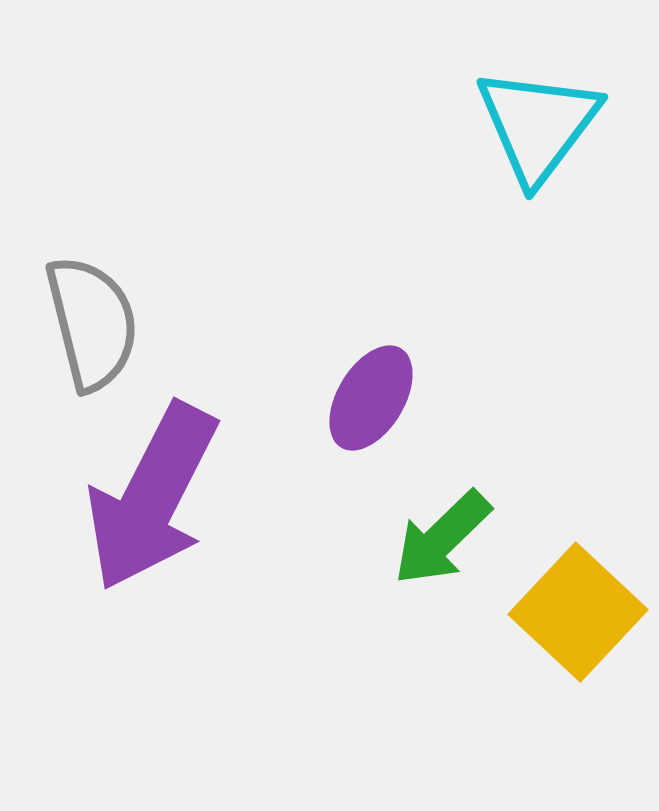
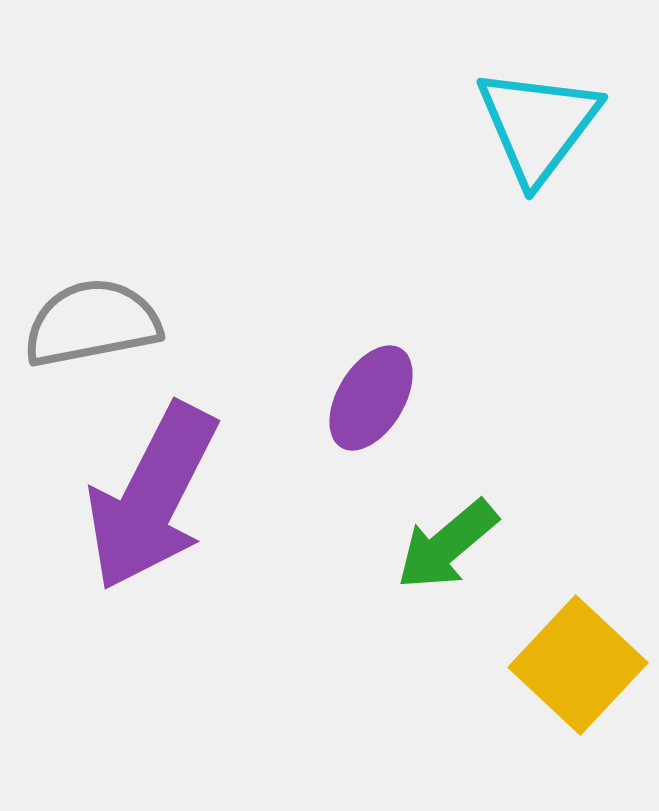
gray semicircle: rotated 87 degrees counterclockwise
green arrow: moved 5 px right, 7 px down; rotated 4 degrees clockwise
yellow square: moved 53 px down
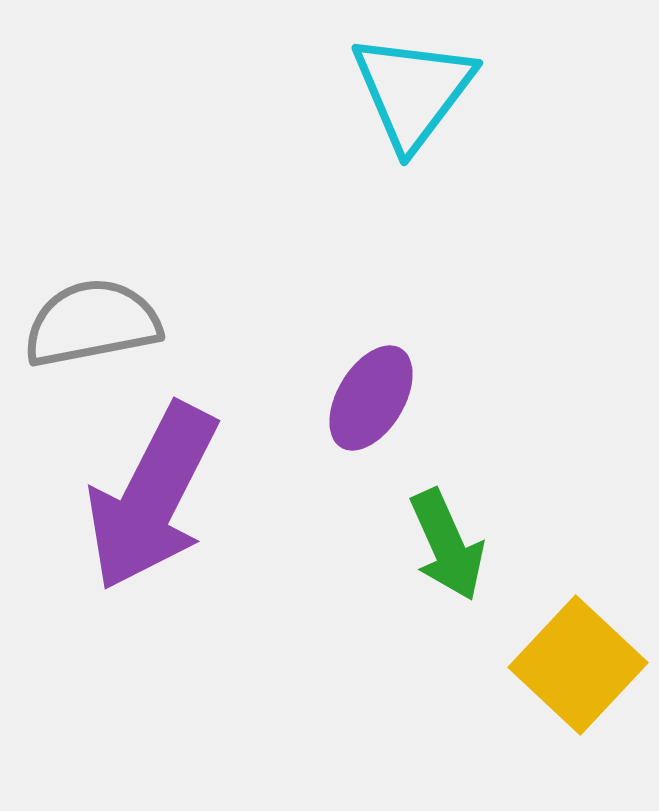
cyan triangle: moved 125 px left, 34 px up
green arrow: rotated 74 degrees counterclockwise
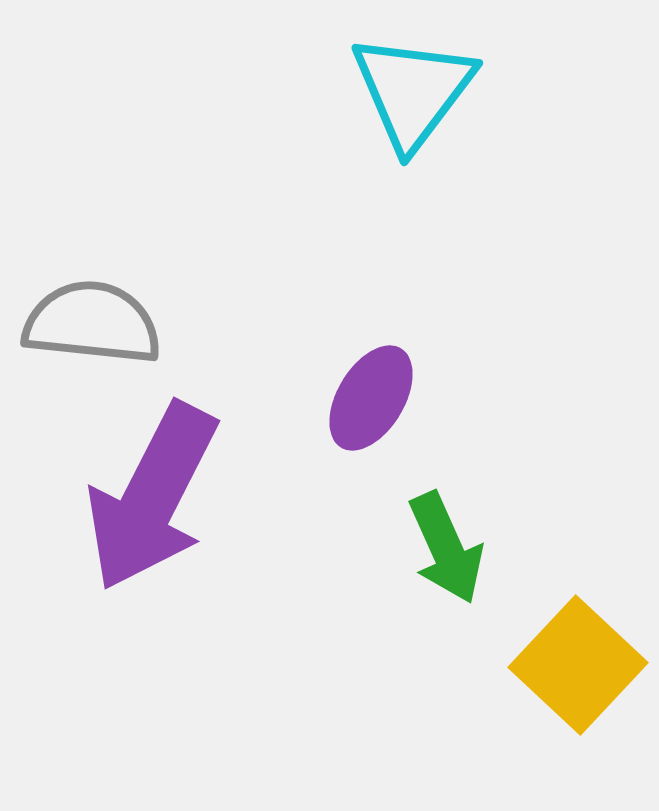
gray semicircle: rotated 17 degrees clockwise
green arrow: moved 1 px left, 3 px down
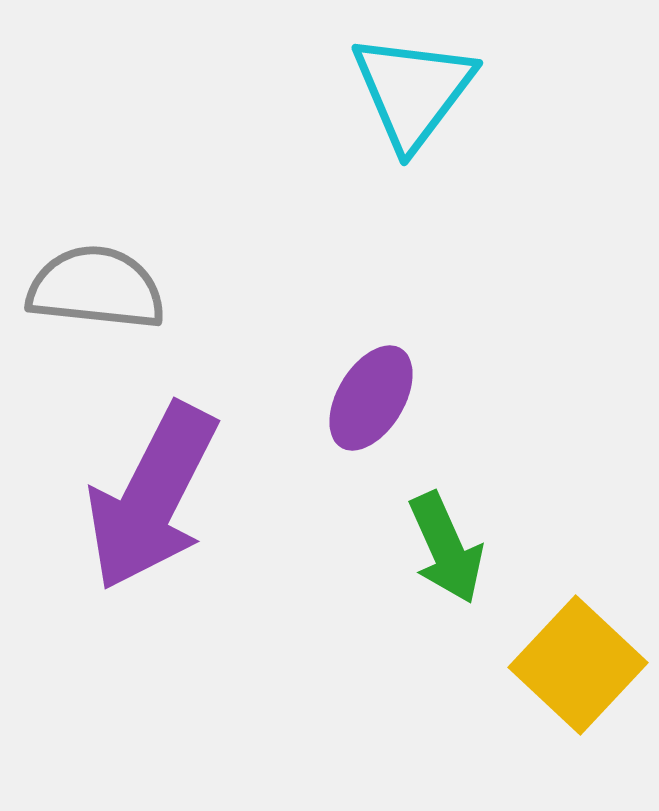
gray semicircle: moved 4 px right, 35 px up
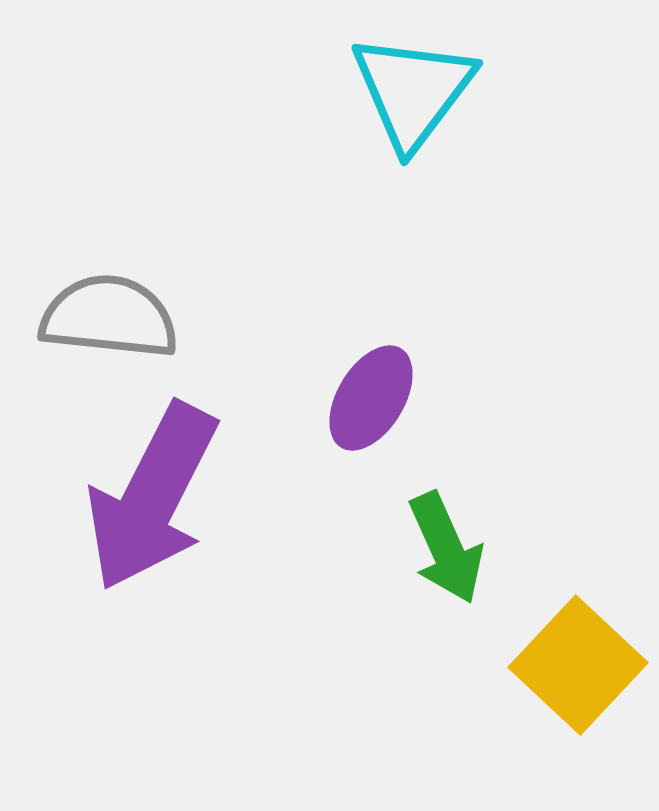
gray semicircle: moved 13 px right, 29 px down
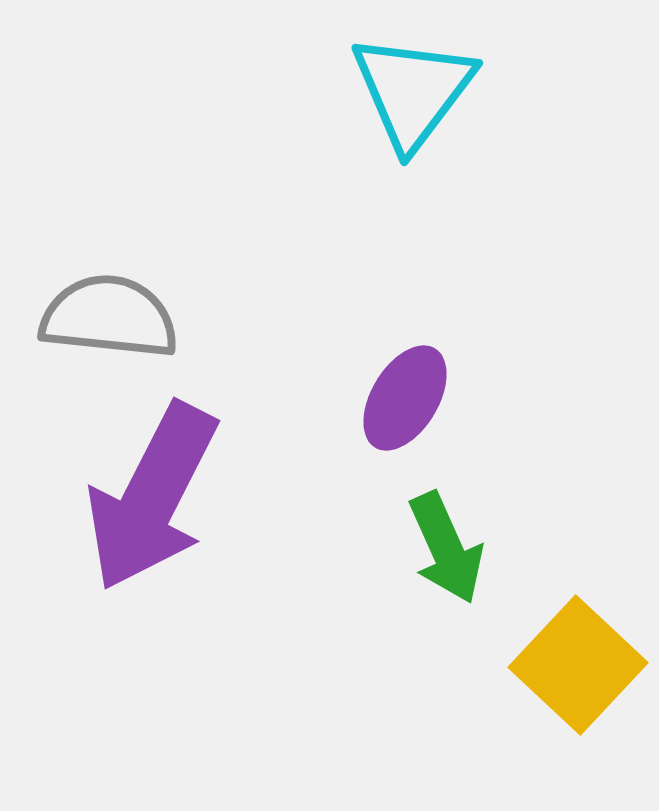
purple ellipse: moved 34 px right
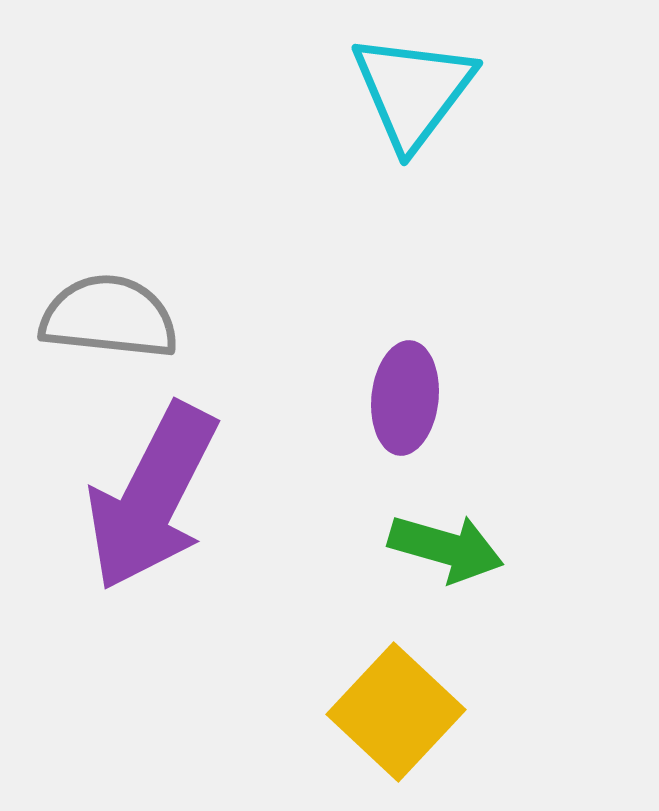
purple ellipse: rotated 25 degrees counterclockwise
green arrow: rotated 50 degrees counterclockwise
yellow square: moved 182 px left, 47 px down
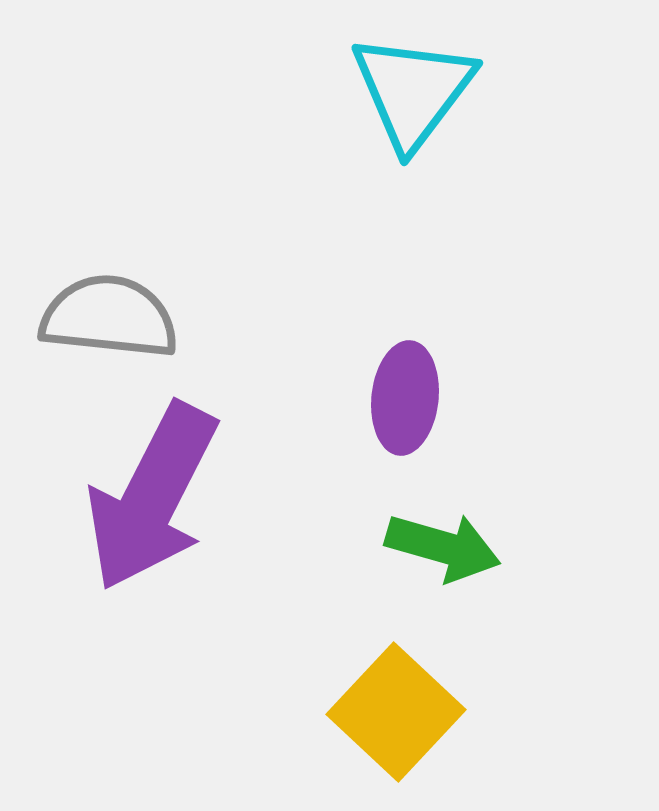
green arrow: moved 3 px left, 1 px up
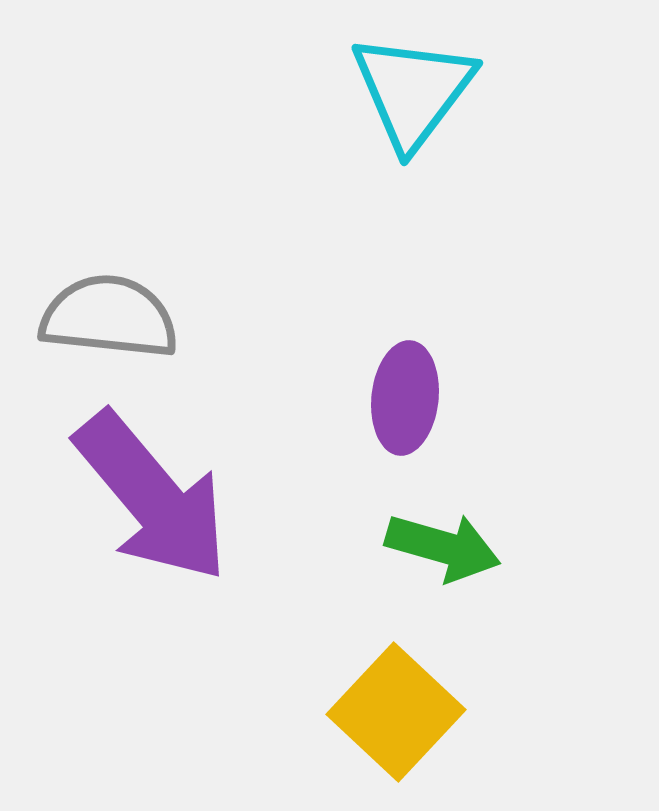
purple arrow: rotated 67 degrees counterclockwise
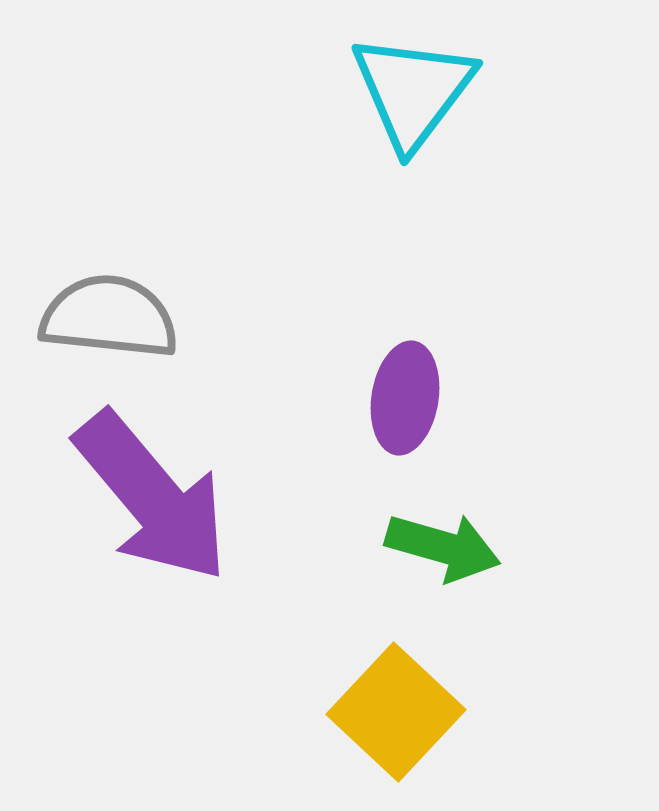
purple ellipse: rotated 3 degrees clockwise
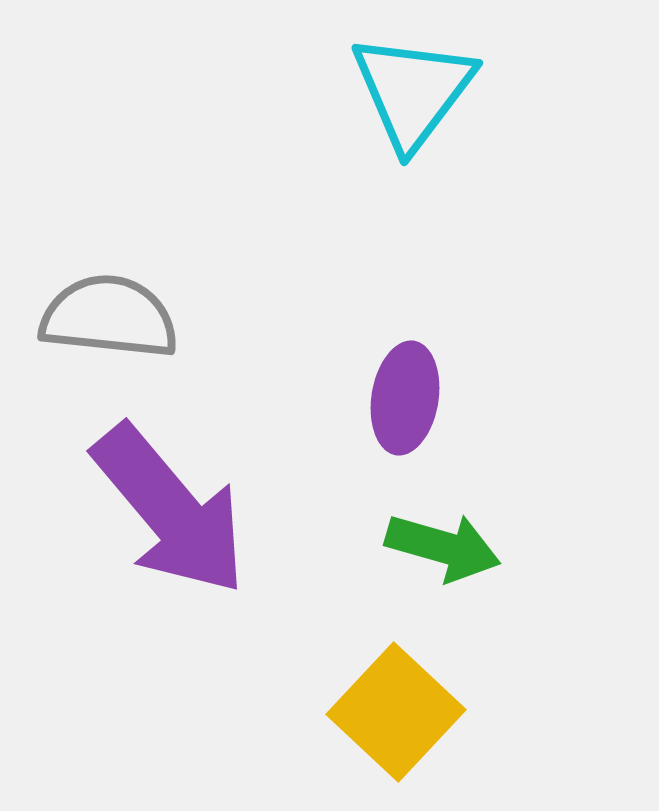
purple arrow: moved 18 px right, 13 px down
